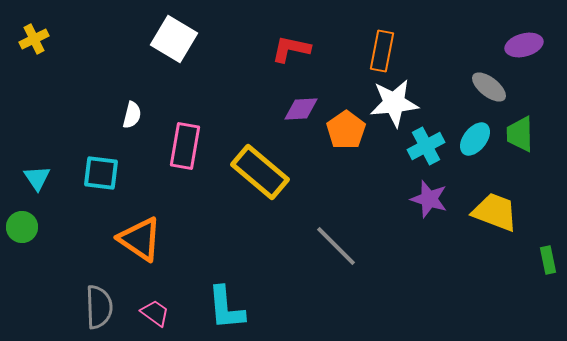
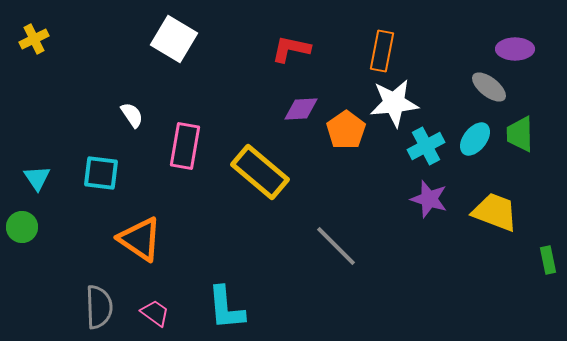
purple ellipse: moved 9 px left, 4 px down; rotated 15 degrees clockwise
white semicircle: rotated 48 degrees counterclockwise
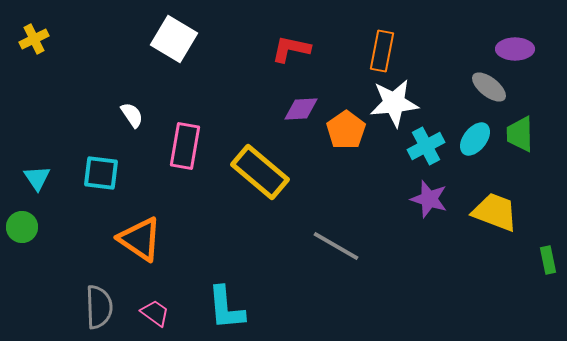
gray line: rotated 15 degrees counterclockwise
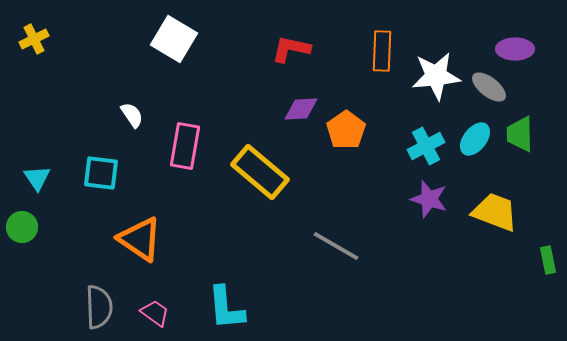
orange rectangle: rotated 9 degrees counterclockwise
white star: moved 42 px right, 27 px up
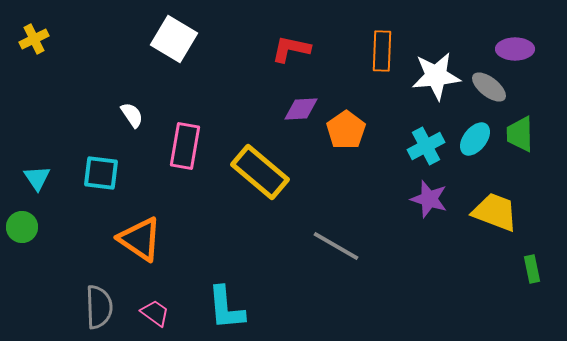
green rectangle: moved 16 px left, 9 px down
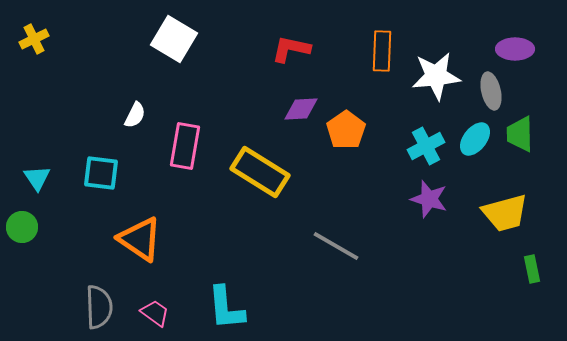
gray ellipse: moved 2 px right, 4 px down; rotated 39 degrees clockwise
white semicircle: moved 3 px right; rotated 60 degrees clockwise
yellow rectangle: rotated 8 degrees counterclockwise
yellow trapezoid: moved 10 px right, 1 px down; rotated 144 degrees clockwise
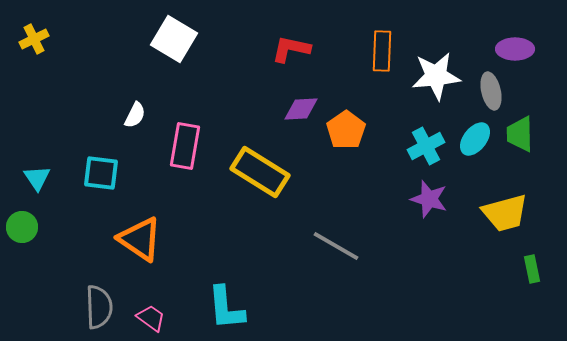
pink trapezoid: moved 4 px left, 5 px down
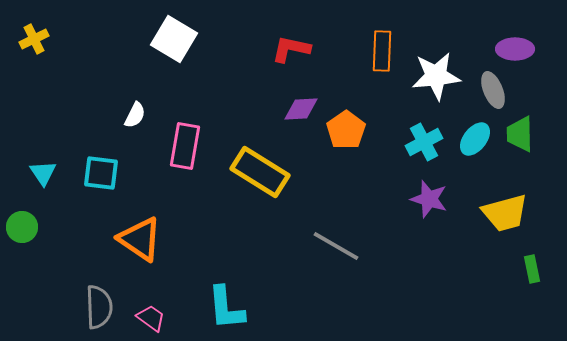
gray ellipse: moved 2 px right, 1 px up; rotated 9 degrees counterclockwise
cyan cross: moved 2 px left, 4 px up
cyan triangle: moved 6 px right, 5 px up
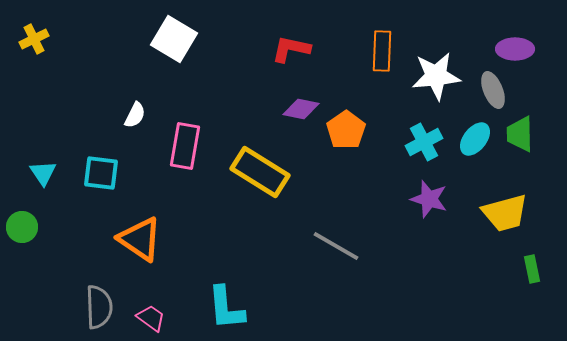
purple diamond: rotated 15 degrees clockwise
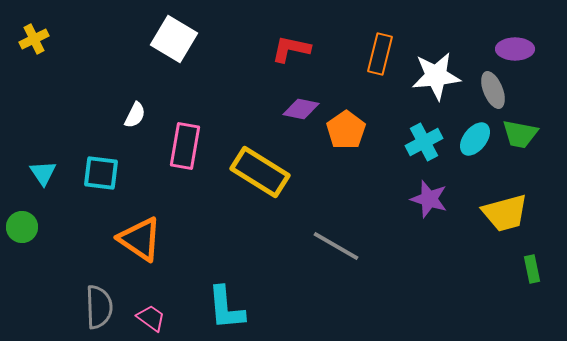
orange rectangle: moved 2 px left, 3 px down; rotated 12 degrees clockwise
green trapezoid: rotated 78 degrees counterclockwise
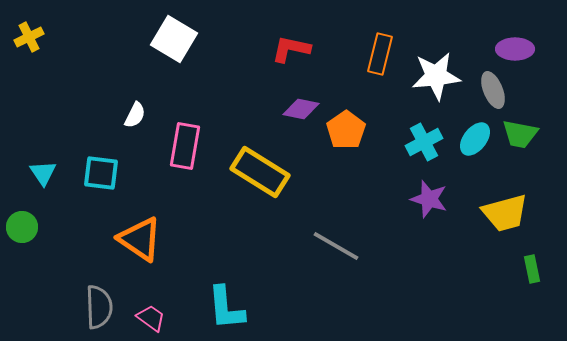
yellow cross: moved 5 px left, 2 px up
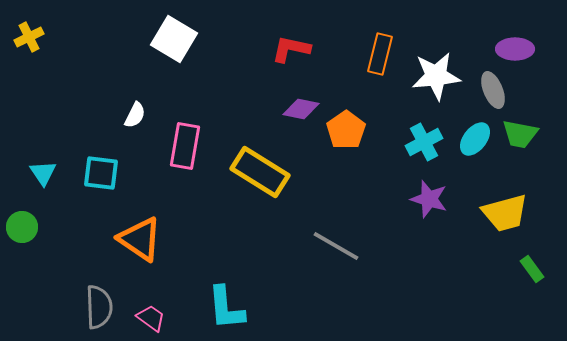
green rectangle: rotated 24 degrees counterclockwise
